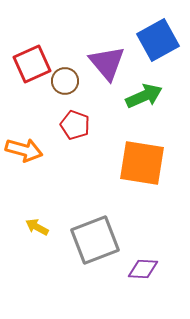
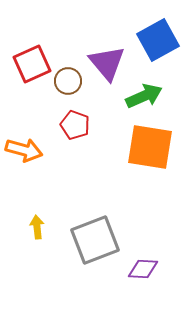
brown circle: moved 3 px right
orange square: moved 8 px right, 16 px up
yellow arrow: rotated 55 degrees clockwise
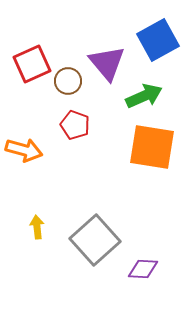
orange square: moved 2 px right
gray square: rotated 21 degrees counterclockwise
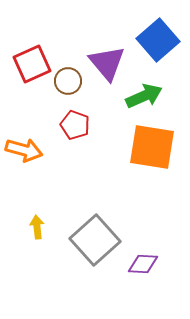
blue square: rotated 12 degrees counterclockwise
purple diamond: moved 5 px up
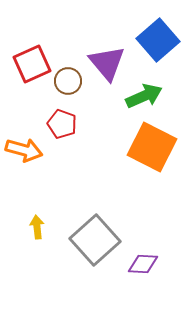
red pentagon: moved 13 px left, 1 px up
orange square: rotated 18 degrees clockwise
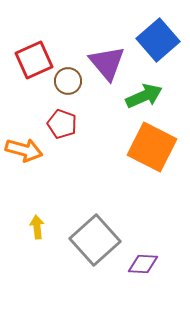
red square: moved 2 px right, 4 px up
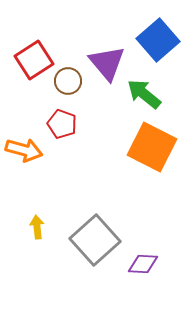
red square: rotated 9 degrees counterclockwise
green arrow: moved 2 px up; rotated 117 degrees counterclockwise
